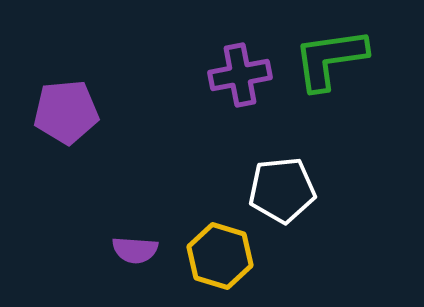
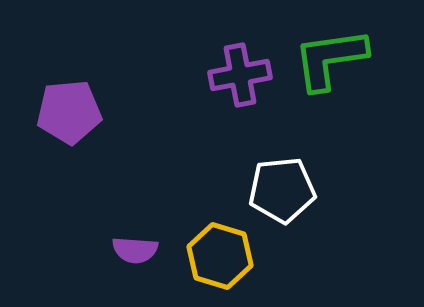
purple pentagon: moved 3 px right
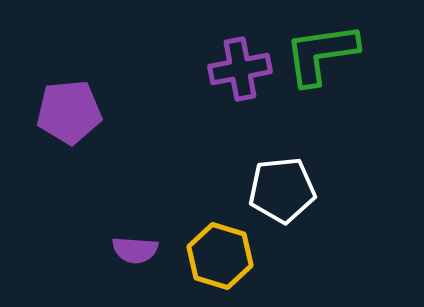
green L-shape: moved 9 px left, 5 px up
purple cross: moved 6 px up
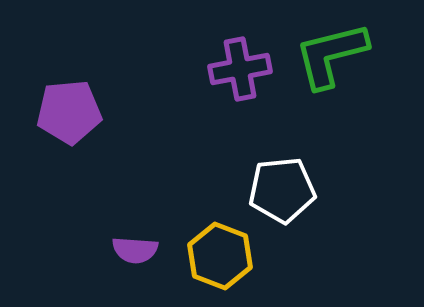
green L-shape: moved 10 px right, 1 px down; rotated 6 degrees counterclockwise
yellow hexagon: rotated 4 degrees clockwise
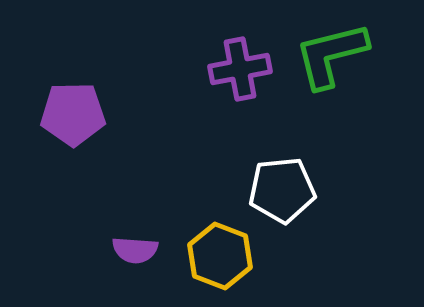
purple pentagon: moved 4 px right, 2 px down; rotated 4 degrees clockwise
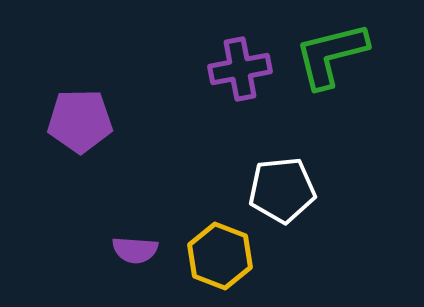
purple pentagon: moved 7 px right, 7 px down
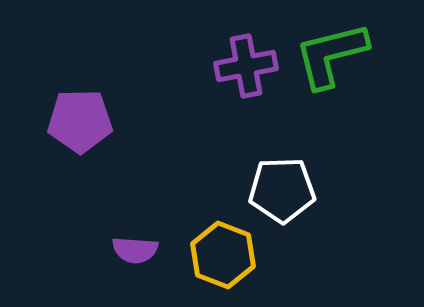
purple cross: moved 6 px right, 3 px up
white pentagon: rotated 4 degrees clockwise
yellow hexagon: moved 3 px right, 1 px up
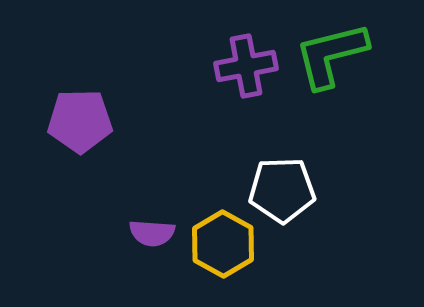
purple semicircle: moved 17 px right, 17 px up
yellow hexagon: moved 11 px up; rotated 8 degrees clockwise
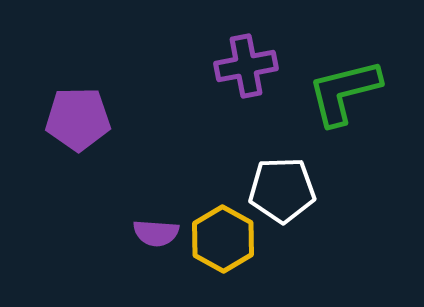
green L-shape: moved 13 px right, 37 px down
purple pentagon: moved 2 px left, 2 px up
purple semicircle: moved 4 px right
yellow hexagon: moved 5 px up
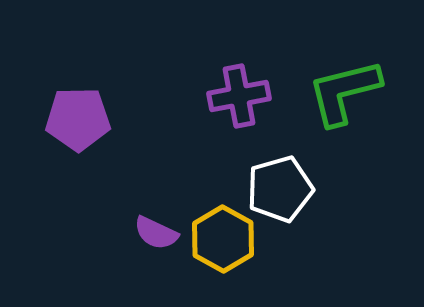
purple cross: moved 7 px left, 30 px down
white pentagon: moved 2 px left, 1 px up; rotated 14 degrees counterclockwise
purple semicircle: rotated 21 degrees clockwise
